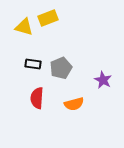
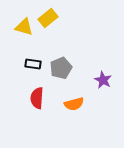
yellow rectangle: rotated 18 degrees counterclockwise
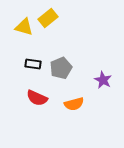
red semicircle: rotated 70 degrees counterclockwise
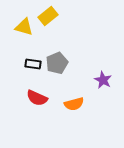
yellow rectangle: moved 2 px up
gray pentagon: moved 4 px left, 5 px up
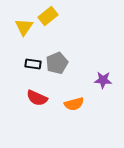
yellow triangle: rotated 48 degrees clockwise
purple star: rotated 24 degrees counterclockwise
